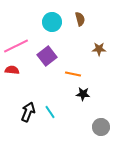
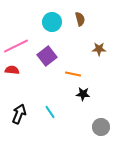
black arrow: moved 9 px left, 2 px down
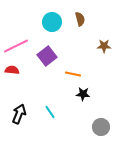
brown star: moved 5 px right, 3 px up
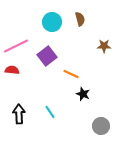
orange line: moved 2 px left; rotated 14 degrees clockwise
black star: rotated 16 degrees clockwise
black arrow: rotated 24 degrees counterclockwise
gray circle: moved 1 px up
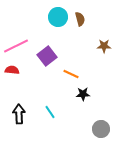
cyan circle: moved 6 px right, 5 px up
black star: rotated 24 degrees counterclockwise
gray circle: moved 3 px down
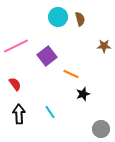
red semicircle: moved 3 px right, 14 px down; rotated 48 degrees clockwise
black star: rotated 16 degrees counterclockwise
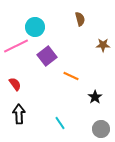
cyan circle: moved 23 px left, 10 px down
brown star: moved 1 px left, 1 px up
orange line: moved 2 px down
black star: moved 12 px right, 3 px down; rotated 16 degrees counterclockwise
cyan line: moved 10 px right, 11 px down
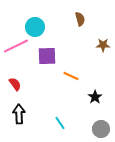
purple square: rotated 36 degrees clockwise
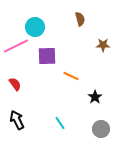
black arrow: moved 2 px left, 6 px down; rotated 24 degrees counterclockwise
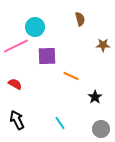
red semicircle: rotated 24 degrees counterclockwise
